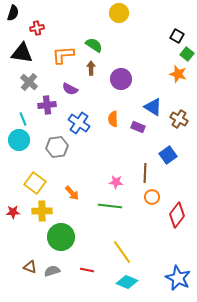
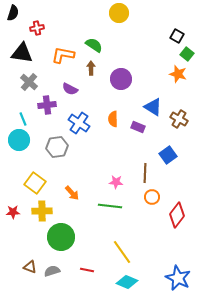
orange L-shape: rotated 15 degrees clockwise
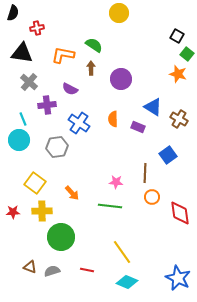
red diamond: moved 3 px right, 2 px up; rotated 45 degrees counterclockwise
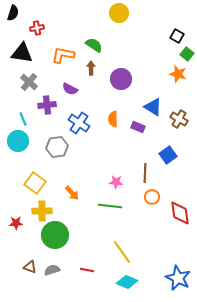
cyan circle: moved 1 px left, 1 px down
red star: moved 3 px right, 11 px down
green circle: moved 6 px left, 2 px up
gray semicircle: moved 1 px up
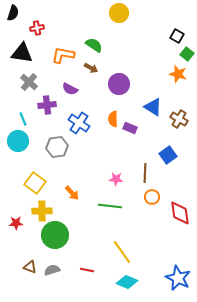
brown arrow: rotated 120 degrees clockwise
purple circle: moved 2 px left, 5 px down
purple rectangle: moved 8 px left, 1 px down
pink star: moved 3 px up
